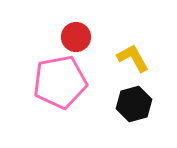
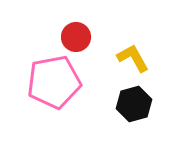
pink pentagon: moved 6 px left
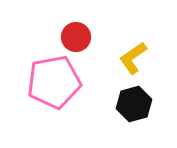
yellow L-shape: rotated 96 degrees counterclockwise
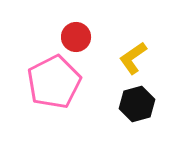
pink pentagon: rotated 16 degrees counterclockwise
black hexagon: moved 3 px right
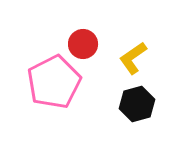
red circle: moved 7 px right, 7 px down
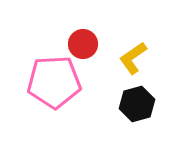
pink pentagon: rotated 24 degrees clockwise
